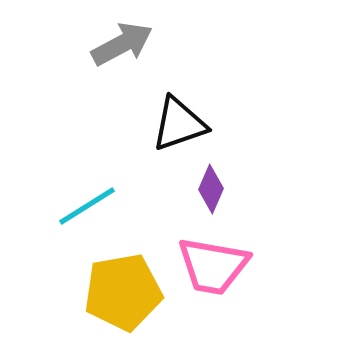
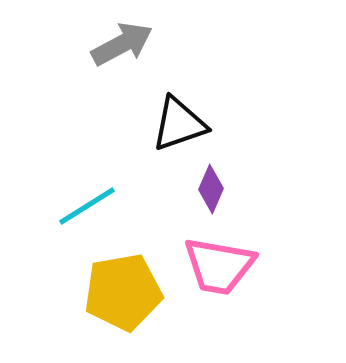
pink trapezoid: moved 6 px right
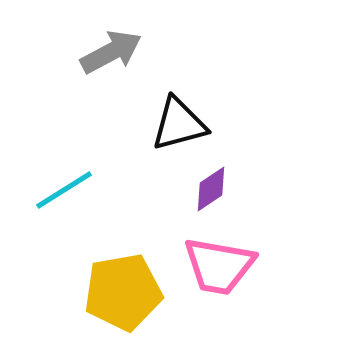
gray arrow: moved 11 px left, 8 px down
black triangle: rotated 4 degrees clockwise
purple diamond: rotated 33 degrees clockwise
cyan line: moved 23 px left, 16 px up
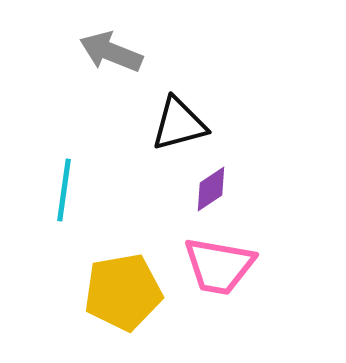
gray arrow: rotated 130 degrees counterclockwise
cyan line: rotated 50 degrees counterclockwise
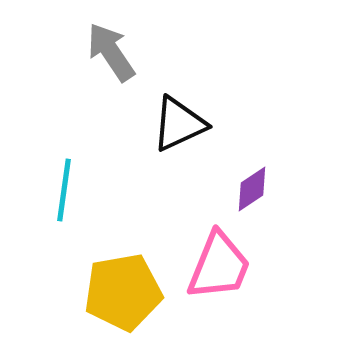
gray arrow: rotated 34 degrees clockwise
black triangle: rotated 10 degrees counterclockwise
purple diamond: moved 41 px right
pink trapezoid: rotated 78 degrees counterclockwise
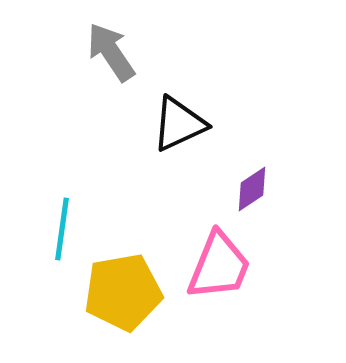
cyan line: moved 2 px left, 39 px down
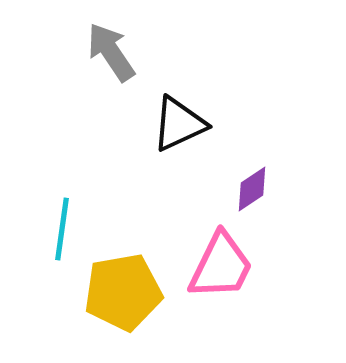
pink trapezoid: moved 2 px right; rotated 4 degrees clockwise
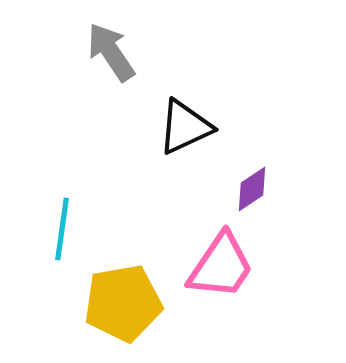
black triangle: moved 6 px right, 3 px down
pink trapezoid: rotated 8 degrees clockwise
yellow pentagon: moved 11 px down
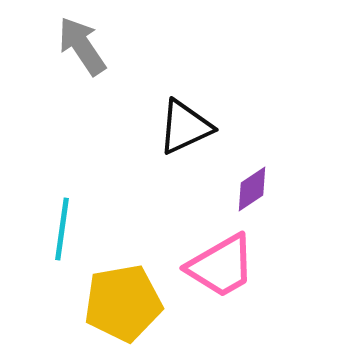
gray arrow: moved 29 px left, 6 px up
pink trapezoid: rotated 26 degrees clockwise
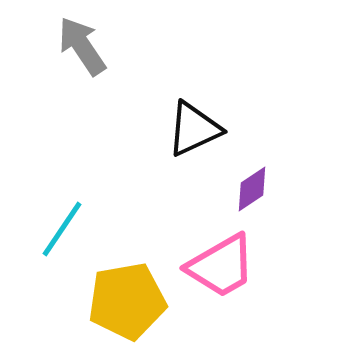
black triangle: moved 9 px right, 2 px down
cyan line: rotated 26 degrees clockwise
yellow pentagon: moved 4 px right, 2 px up
